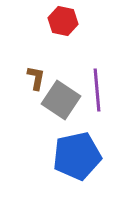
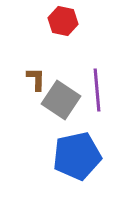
brown L-shape: moved 1 px down; rotated 10 degrees counterclockwise
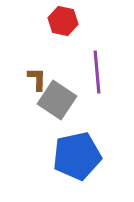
brown L-shape: moved 1 px right
purple line: moved 18 px up
gray square: moved 4 px left
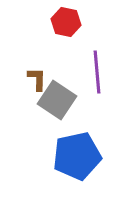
red hexagon: moved 3 px right, 1 px down
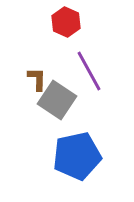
red hexagon: rotated 12 degrees clockwise
purple line: moved 8 px left, 1 px up; rotated 24 degrees counterclockwise
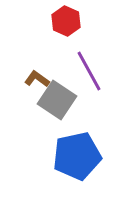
red hexagon: moved 1 px up
brown L-shape: rotated 55 degrees counterclockwise
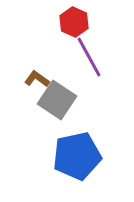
red hexagon: moved 8 px right, 1 px down
purple line: moved 14 px up
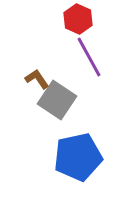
red hexagon: moved 4 px right, 3 px up
brown L-shape: rotated 20 degrees clockwise
blue pentagon: moved 1 px right, 1 px down
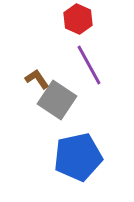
purple line: moved 8 px down
